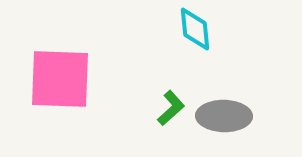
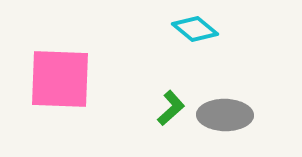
cyan diamond: rotated 45 degrees counterclockwise
gray ellipse: moved 1 px right, 1 px up
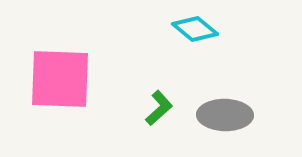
green L-shape: moved 12 px left
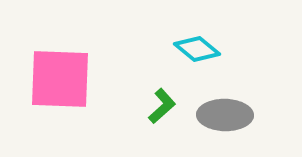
cyan diamond: moved 2 px right, 20 px down
green L-shape: moved 3 px right, 2 px up
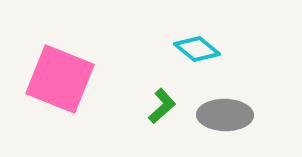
pink square: rotated 20 degrees clockwise
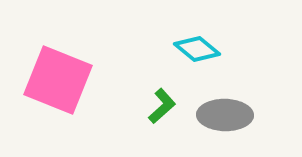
pink square: moved 2 px left, 1 px down
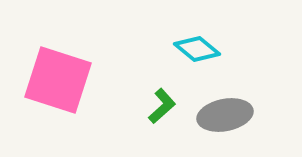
pink square: rotated 4 degrees counterclockwise
gray ellipse: rotated 12 degrees counterclockwise
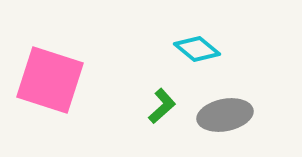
pink square: moved 8 px left
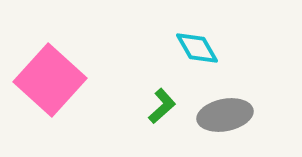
cyan diamond: moved 1 px up; rotated 21 degrees clockwise
pink square: rotated 24 degrees clockwise
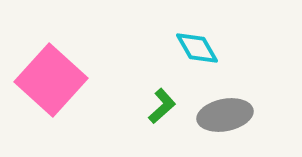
pink square: moved 1 px right
